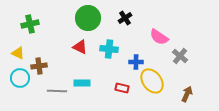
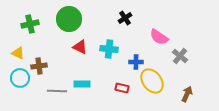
green circle: moved 19 px left, 1 px down
cyan rectangle: moved 1 px down
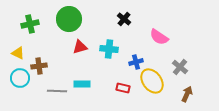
black cross: moved 1 px left, 1 px down; rotated 16 degrees counterclockwise
red triangle: rotated 42 degrees counterclockwise
gray cross: moved 11 px down
blue cross: rotated 16 degrees counterclockwise
red rectangle: moved 1 px right
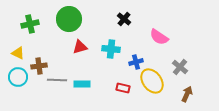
cyan cross: moved 2 px right
cyan circle: moved 2 px left, 1 px up
gray line: moved 11 px up
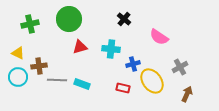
blue cross: moved 3 px left, 2 px down
gray cross: rotated 21 degrees clockwise
cyan rectangle: rotated 21 degrees clockwise
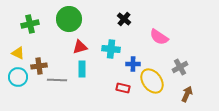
blue cross: rotated 16 degrees clockwise
cyan rectangle: moved 15 px up; rotated 70 degrees clockwise
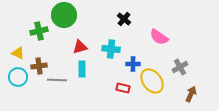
green circle: moved 5 px left, 4 px up
green cross: moved 9 px right, 7 px down
brown arrow: moved 4 px right
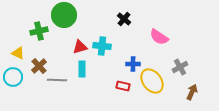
cyan cross: moved 9 px left, 3 px up
brown cross: rotated 35 degrees counterclockwise
cyan circle: moved 5 px left
red rectangle: moved 2 px up
brown arrow: moved 1 px right, 2 px up
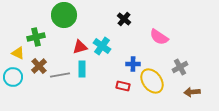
green cross: moved 3 px left, 6 px down
cyan cross: rotated 30 degrees clockwise
gray line: moved 3 px right, 5 px up; rotated 12 degrees counterclockwise
brown arrow: rotated 119 degrees counterclockwise
